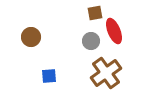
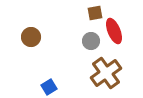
blue square: moved 11 px down; rotated 28 degrees counterclockwise
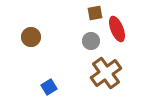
red ellipse: moved 3 px right, 2 px up
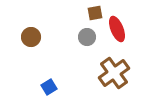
gray circle: moved 4 px left, 4 px up
brown cross: moved 8 px right
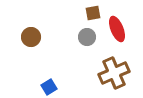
brown square: moved 2 px left
brown cross: rotated 12 degrees clockwise
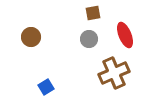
red ellipse: moved 8 px right, 6 px down
gray circle: moved 2 px right, 2 px down
blue square: moved 3 px left
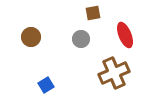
gray circle: moved 8 px left
blue square: moved 2 px up
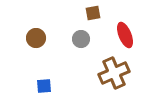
brown circle: moved 5 px right, 1 px down
blue square: moved 2 px left, 1 px down; rotated 28 degrees clockwise
